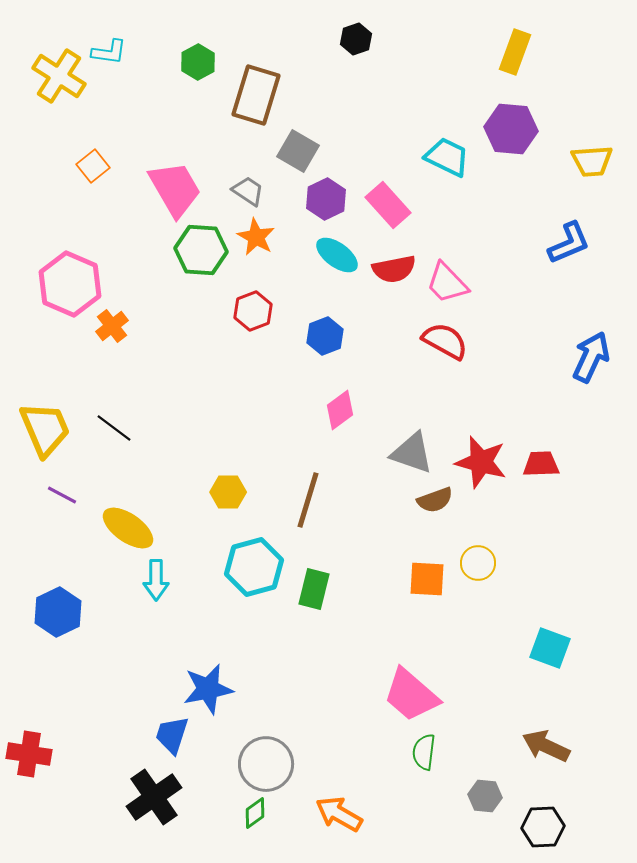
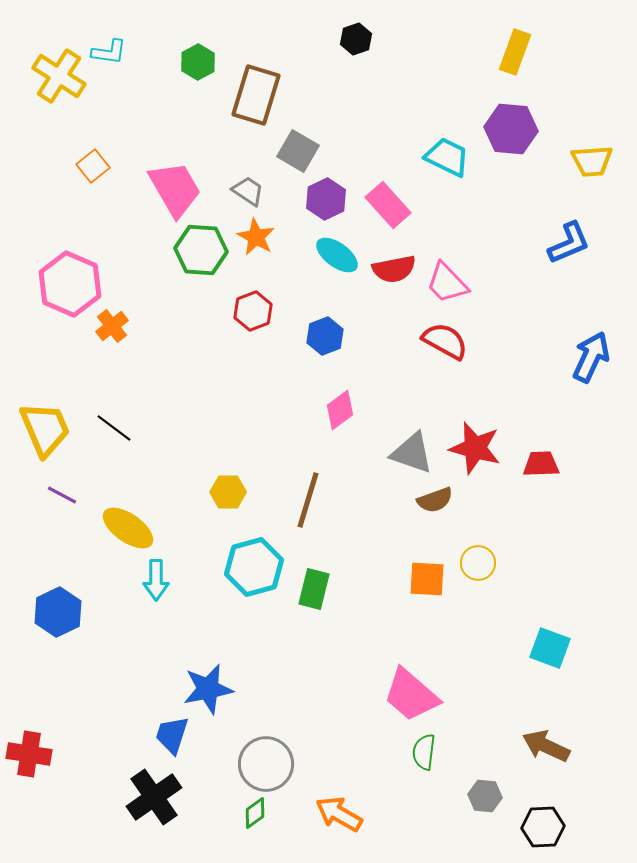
red star at (481, 462): moved 6 px left, 14 px up
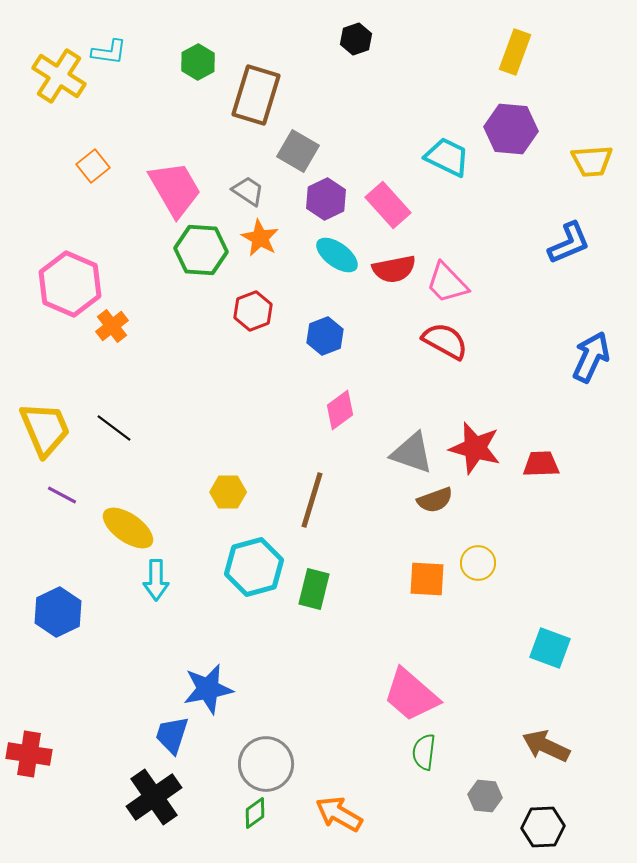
orange star at (256, 237): moved 4 px right, 1 px down
brown line at (308, 500): moved 4 px right
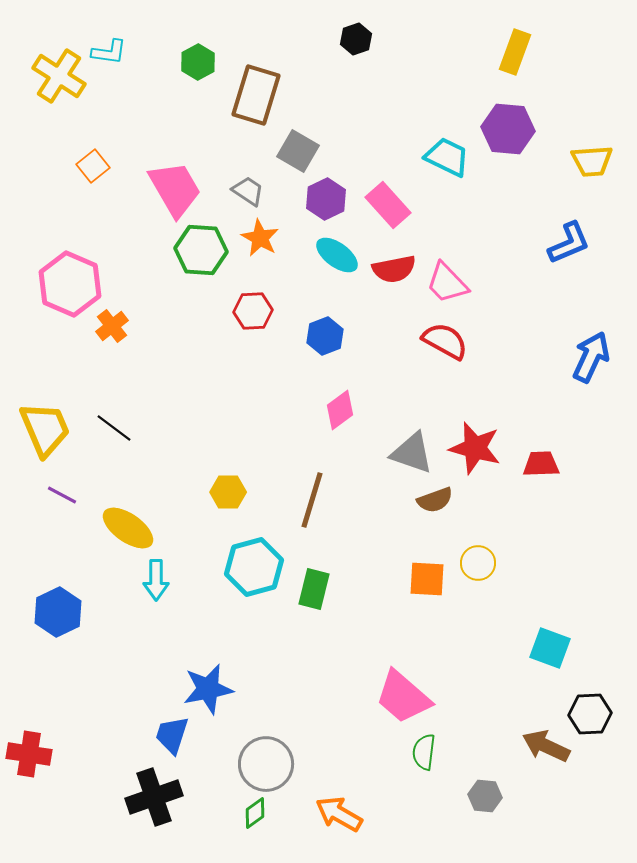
purple hexagon at (511, 129): moved 3 px left
red hexagon at (253, 311): rotated 18 degrees clockwise
pink trapezoid at (411, 695): moved 8 px left, 2 px down
black cross at (154, 797): rotated 16 degrees clockwise
black hexagon at (543, 827): moved 47 px right, 113 px up
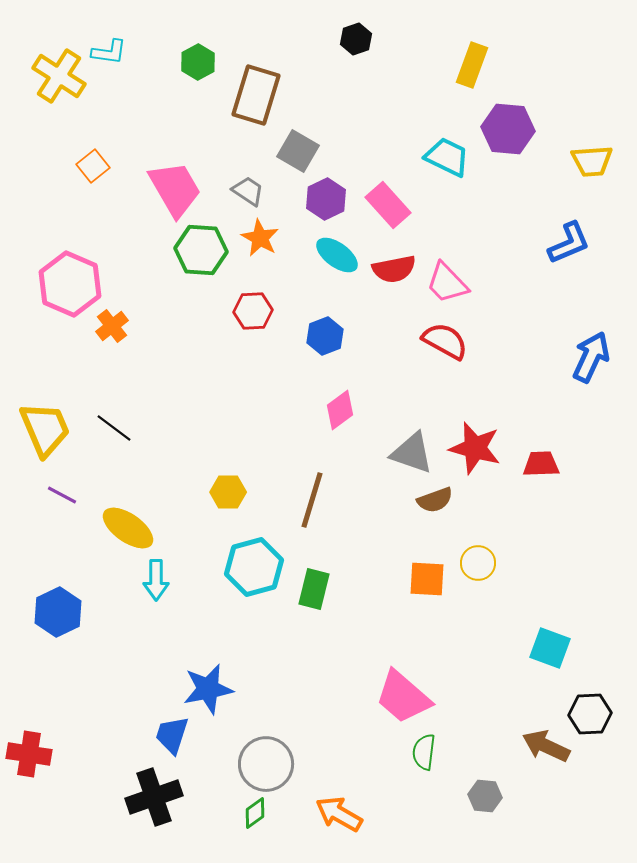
yellow rectangle at (515, 52): moved 43 px left, 13 px down
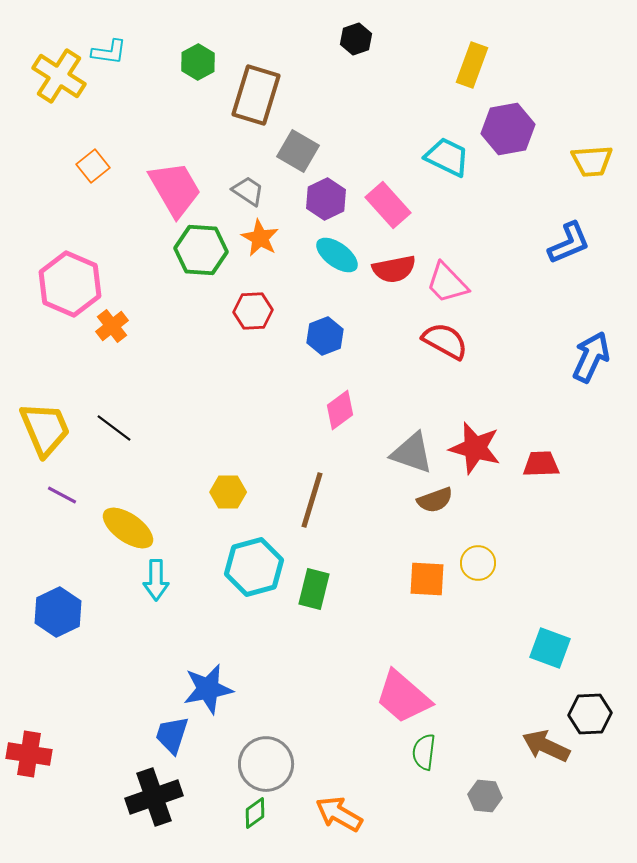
purple hexagon at (508, 129): rotated 15 degrees counterclockwise
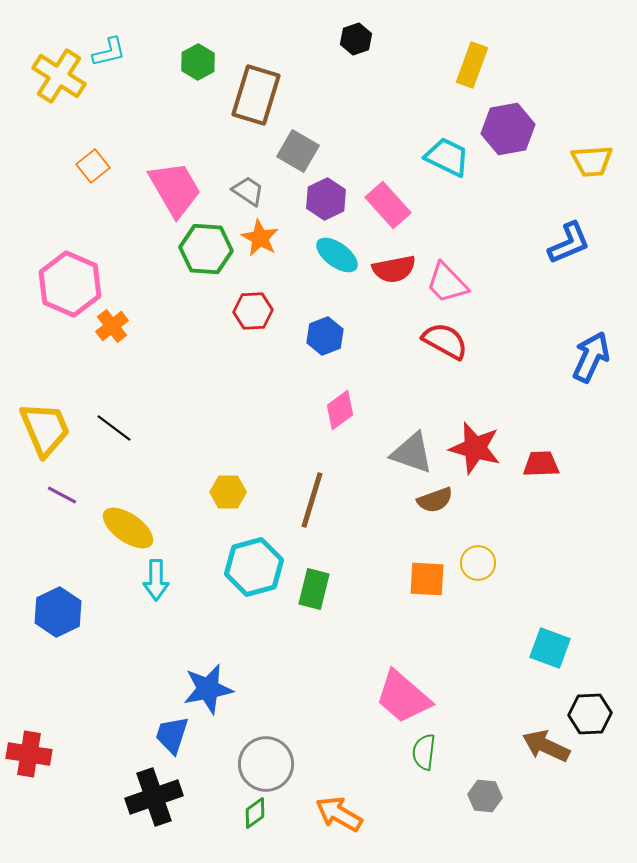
cyan L-shape at (109, 52): rotated 21 degrees counterclockwise
green hexagon at (201, 250): moved 5 px right, 1 px up
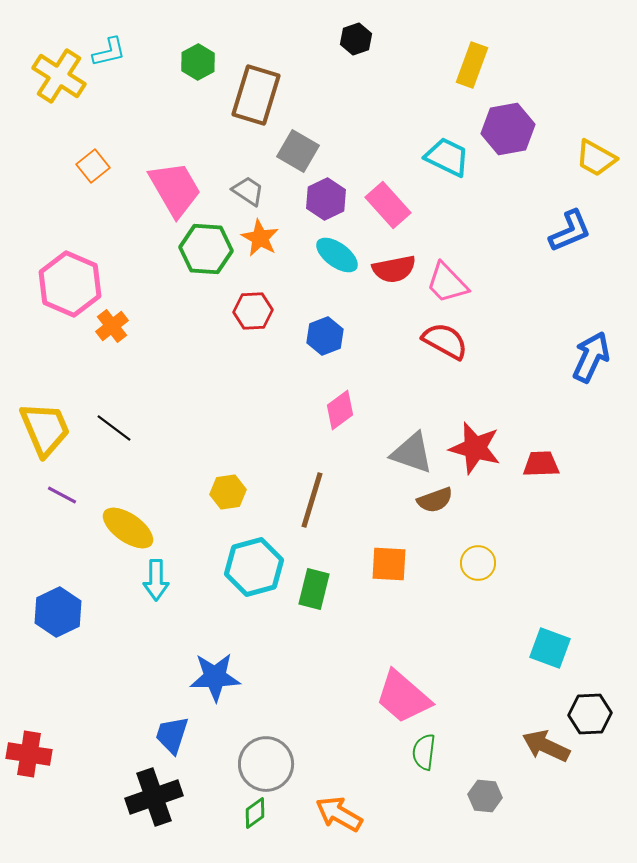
yellow trapezoid at (592, 161): moved 4 px right, 3 px up; rotated 33 degrees clockwise
blue L-shape at (569, 243): moved 1 px right, 12 px up
yellow hexagon at (228, 492): rotated 8 degrees counterclockwise
orange square at (427, 579): moved 38 px left, 15 px up
blue star at (208, 689): moved 7 px right, 12 px up; rotated 9 degrees clockwise
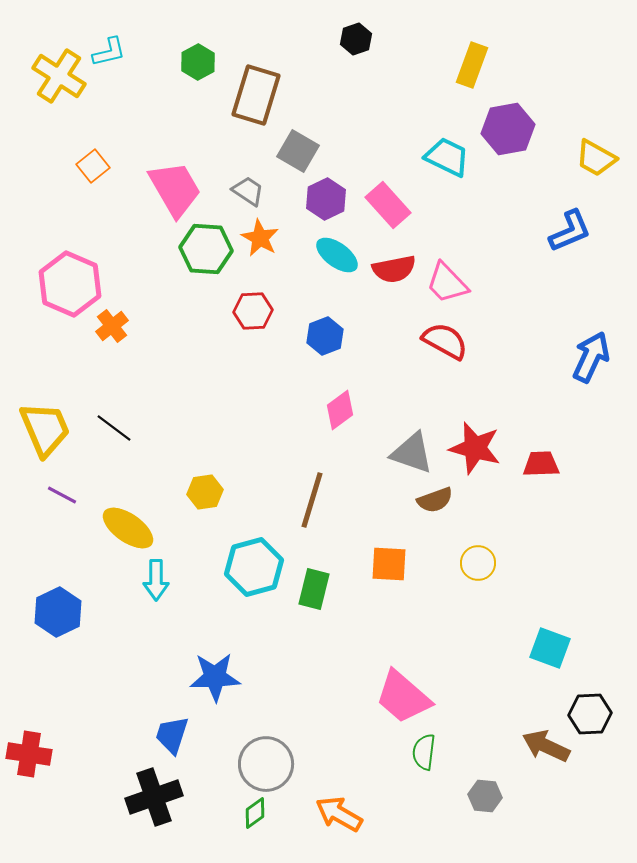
yellow hexagon at (228, 492): moved 23 px left
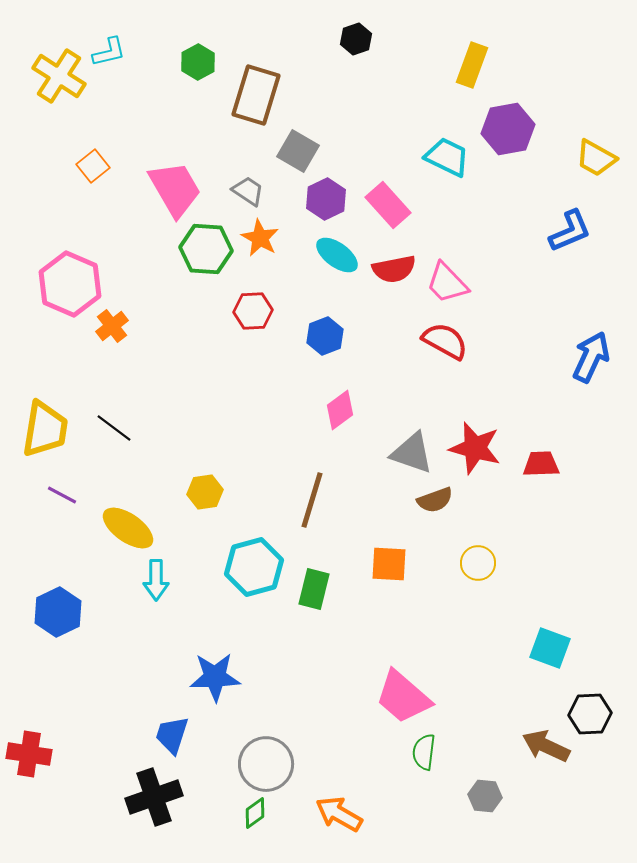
yellow trapezoid at (45, 429): rotated 32 degrees clockwise
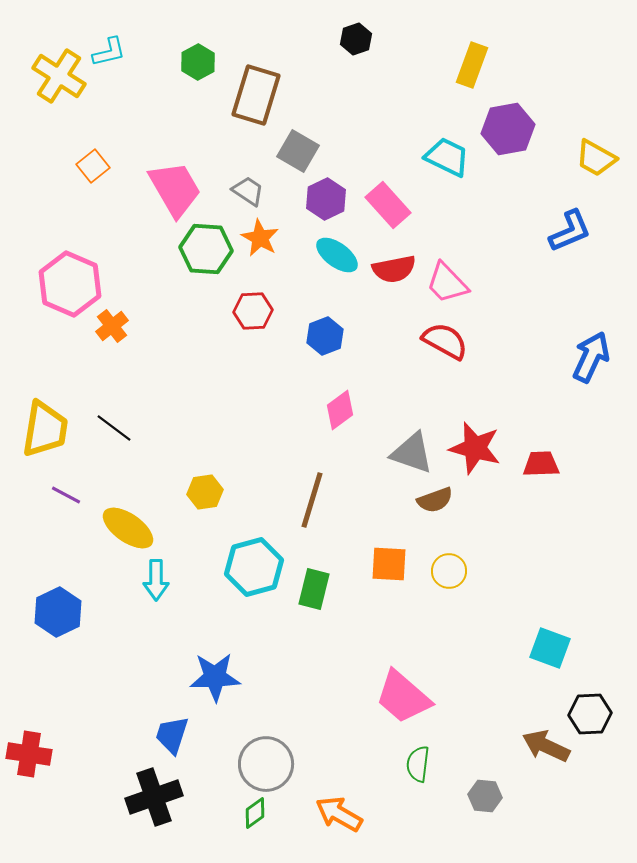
purple line at (62, 495): moved 4 px right
yellow circle at (478, 563): moved 29 px left, 8 px down
green semicircle at (424, 752): moved 6 px left, 12 px down
